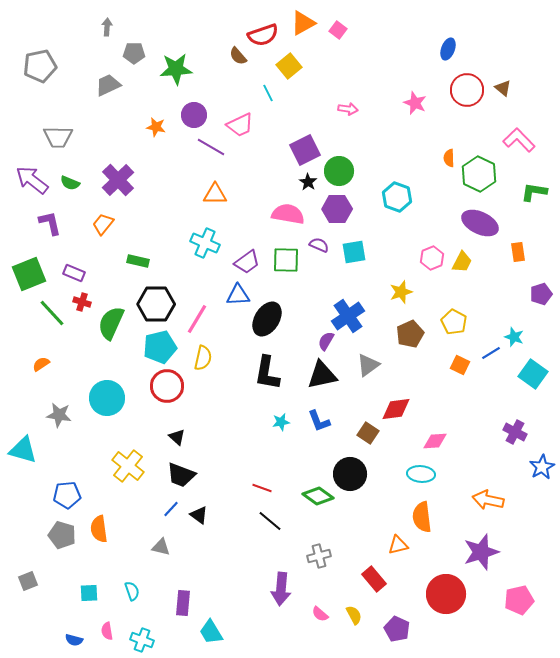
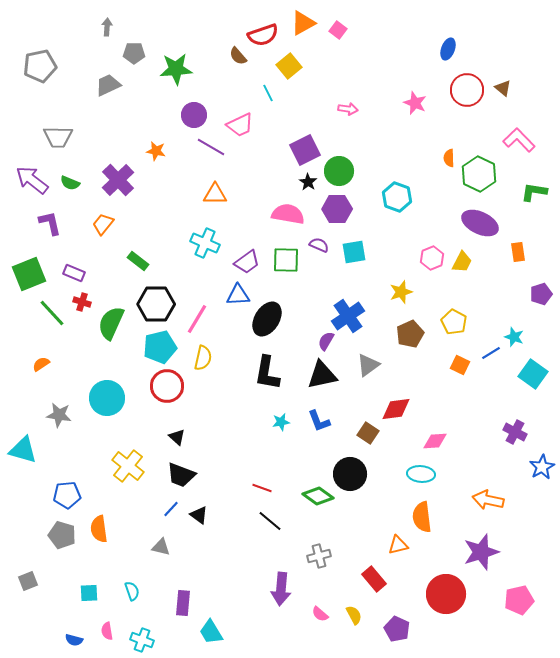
orange star at (156, 127): moved 24 px down
green rectangle at (138, 261): rotated 25 degrees clockwise
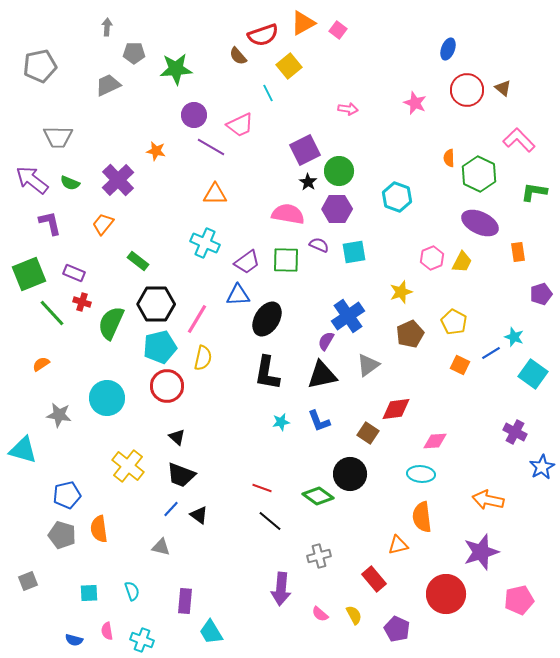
blue pentagon at (67, 495): rotated 8 degrees counterclockwise
purple rectangle at (183, 603): moved 2 px right, 2 px up
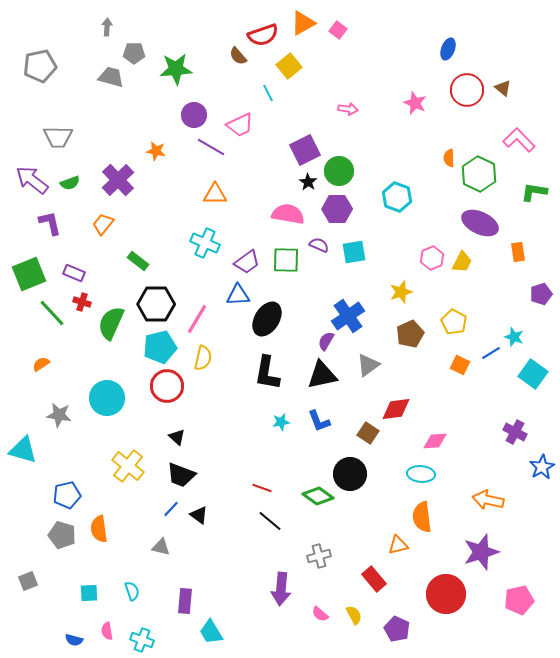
gray trapezoid at (108, 85): moved 3 px right, 8 px up; rotated 40 degrees clockwise
green semicircle at (70, 183): rotated 42 degrees counterclockwise
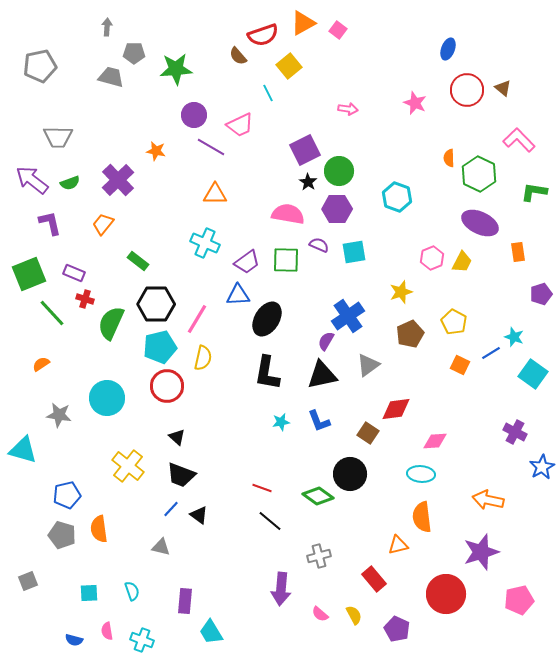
red cross at (82, 302): moved 3 px right, 3 px up
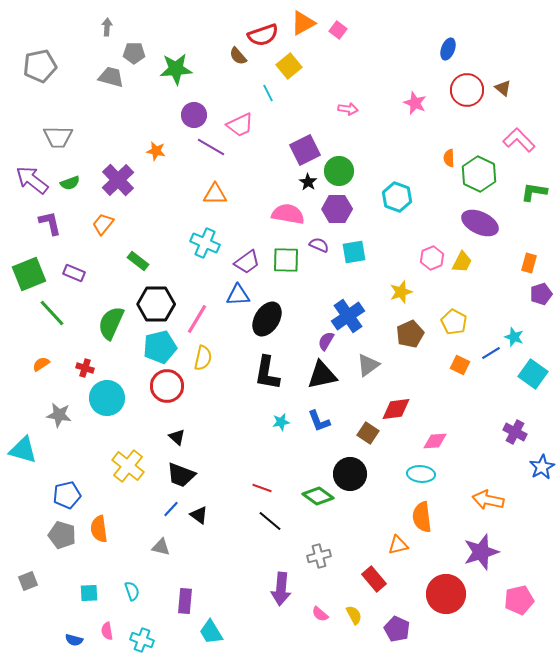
orange rectangle at (518, 252): moved 11 px right, 11 px down; rotated 24 degrees clockwise
red cross at (85, 299): moved 69 px down
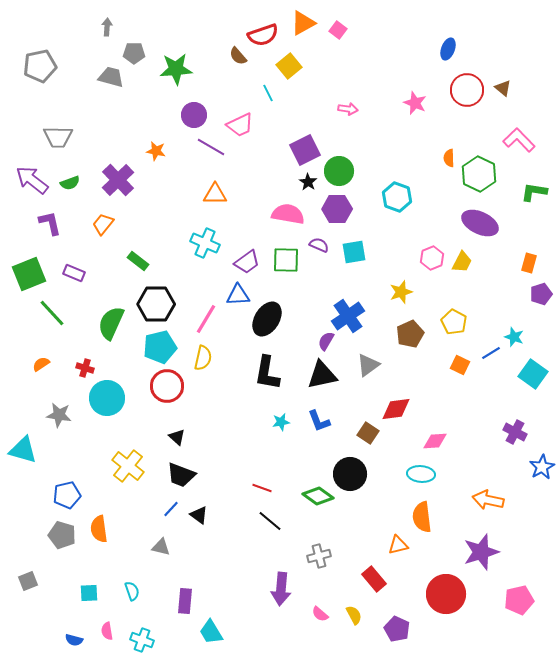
pink line at (197, 319): moved 9 px right
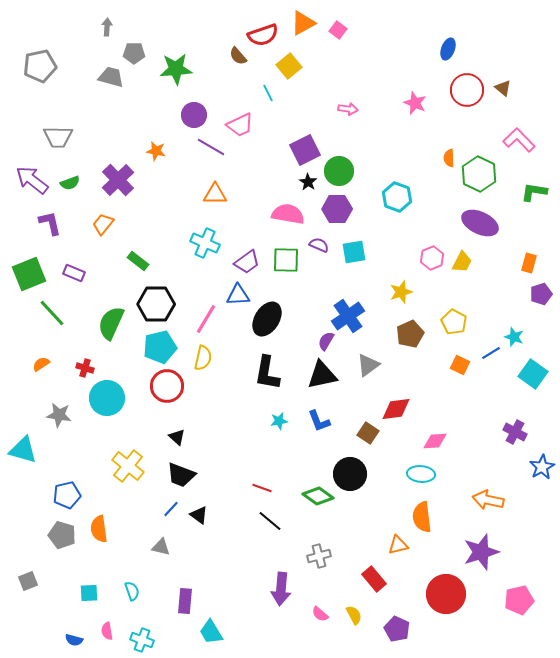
cyan star at (281, 422): moved 2 px left, 1 px up
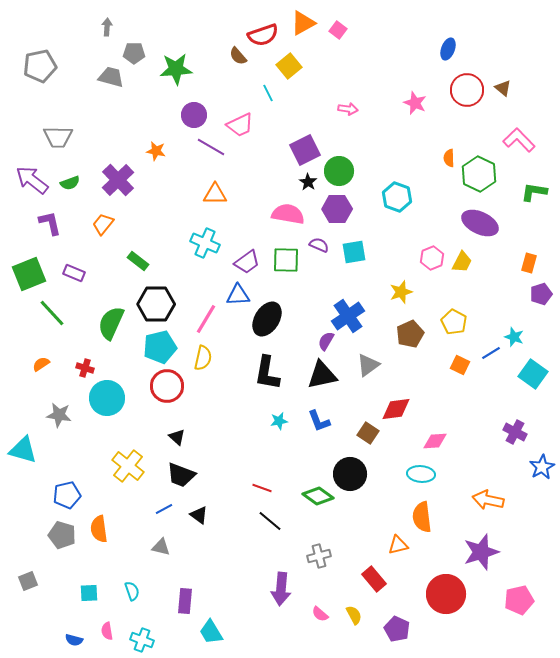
blue line at (171, 509): moved 7 px left; rotated 18 degrees clockwise
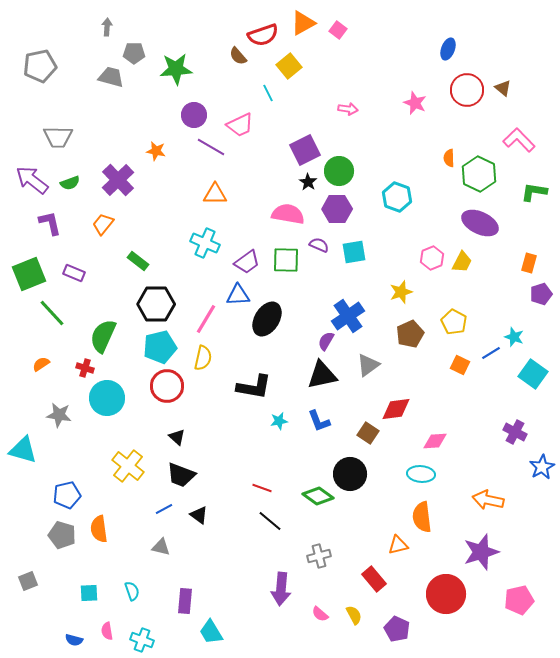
green semicircle at (111, 323): moved 8 px left, 13 px down
black L-shape at (267, 373): moved 13 px left, 14 px down; rotated 90 degrees counterclockwise
